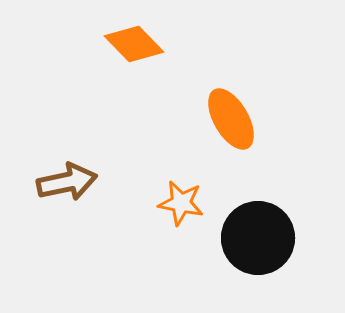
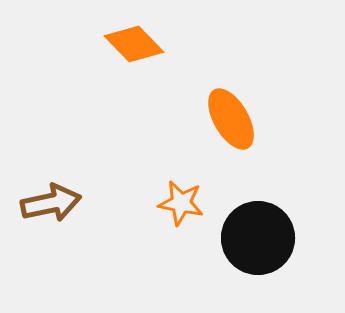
brown arrow: moved 16 px left, 21 px down
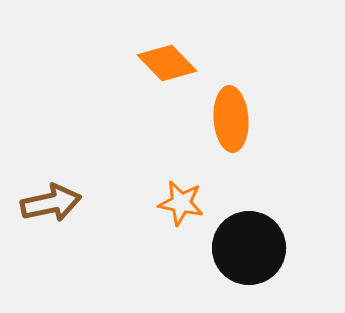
orange diamond: moved 33 px right, 19 px down
orange ellipse: rotated 26 degrees clockwise
black circle: moved 9 px left, 10 px down
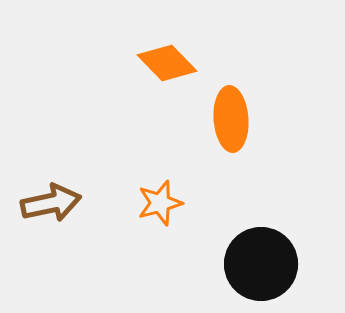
orange star: moved 21 px left; rotated 27 degrees counterclockwise
black circle: moved 12 px right, 16 px down
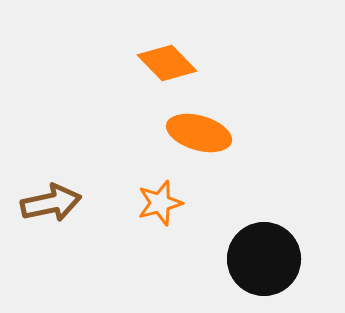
orange ellipse: moved 32 px left, 14 px down; rotated 70 degrees counterclockwise
black circle: moved 3 px right, 5 px up
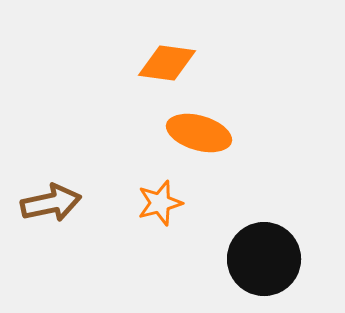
orange diamond: rotated 38 degrees counterclockwise
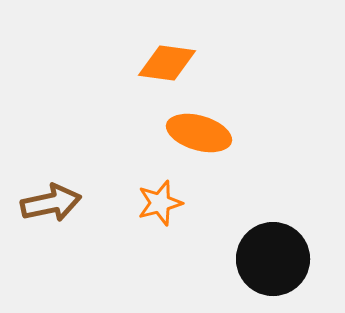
black circle: moved 9 px right
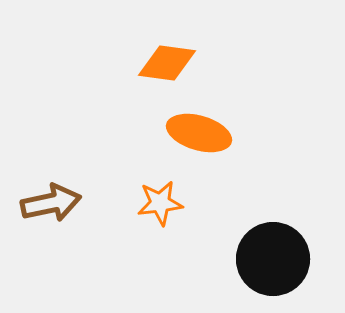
orange star: rotated 9 degrees clockwise
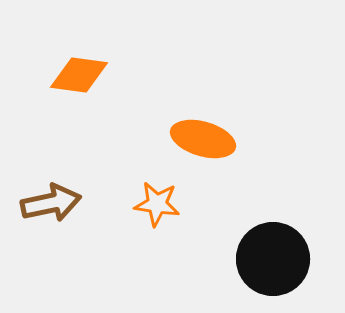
orange diamond: moved 88 px left, 12 px down
orange ellipse: moved 4 px right, 6 px down
orange star: moved 3 px left, 1 px down; rotated 15 degrees clockwise
